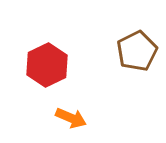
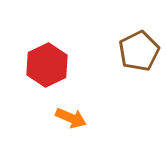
brown pentagon: moved 2 px right
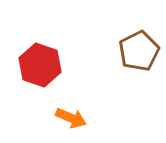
red hexagon: moved 7 px left; rotated 15 degrees counterclockwise
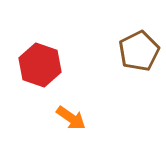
orange arrow: rotated 12 degrees clockwise
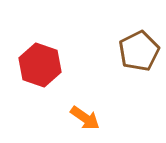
orange arrow: moved 14 px right
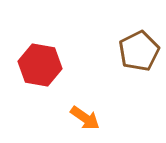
red hexagon: rotated 9 degrees counterclockwise
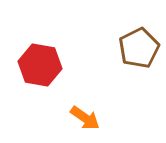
brown pentagon: moved 3 px up
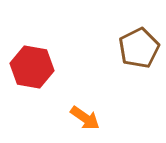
red hexagon: moved 8 px left, 2 px down
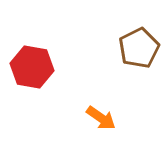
orange arrow: moved 16 px right
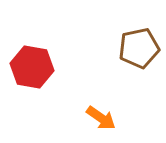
brown pentagon: rotated 15 degrees clockwise
